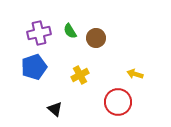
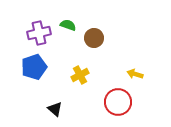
green semicircle: moved 2 px left, 6 px up; rotated 140 degrees clockwise
brown circle: moved 2 px left
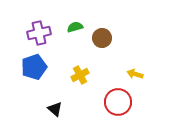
green semicircle: moved 7 px right, 2 px down; rotated 35 degrees counterclockwise
brown circle: moved 8 px right
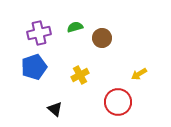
yellow arrow: moved 4 px right; rotated 49 degrees counterclockwise
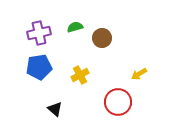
blue pentagon: moved 5 px right; rotated 10 degrees clockwise
